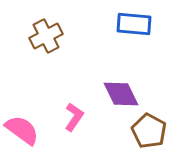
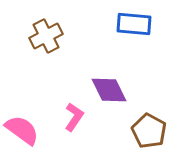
purple diamond: moved 12 px left, 4 px up
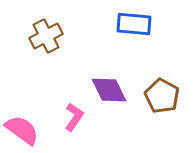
brown pentagon: moved 13 px right, 35 px up
